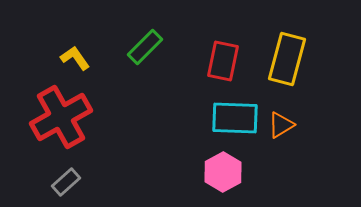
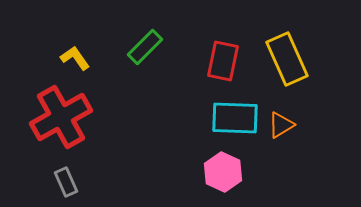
yellow rectangle: rotated 39 degrees counterclockwise
pink hexagon: rotated 6 degrees counterclockwise
gray rectangle: rotated 72 degrees counterclockwise
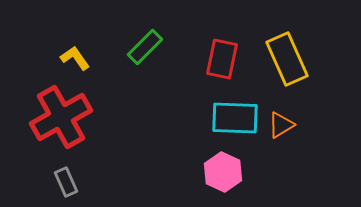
red rectangle: moved 1 px left, 2 px up
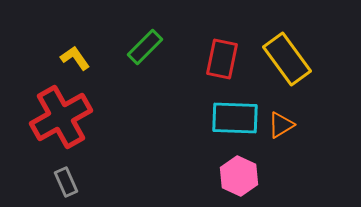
yellow rectangle: rotated 12 degrees counterclockwise
pink hexagon: moved 16 px right, 4 px down
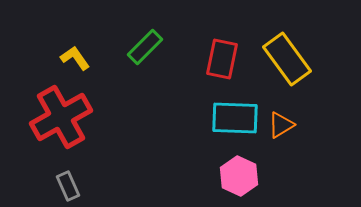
gray rectangle: moved 2 px right, 4 px down
